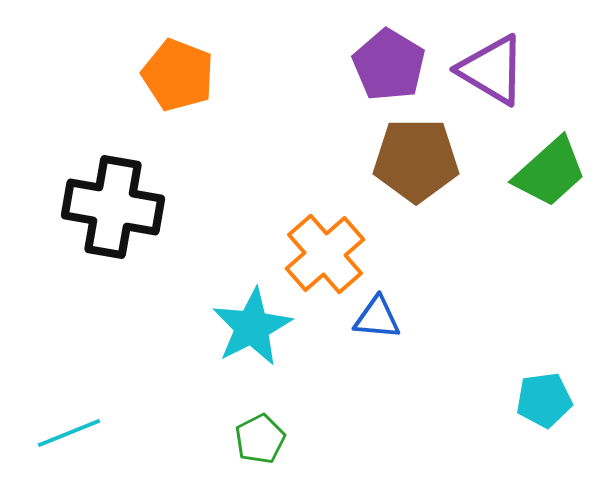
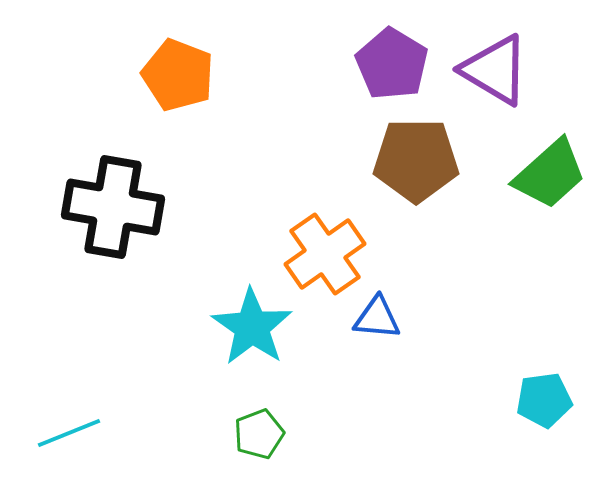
purple pentagon: moved 3 px right, 1 px up
purple triangle: moved 3 px right
green trapezoid: moved 2 px down
orange cross: rotated 6 degrees clockwise
cyan star: rotated 10 degrees counterclockwise
green pentagon: moved 1 px left, 5 px up; rotated 6 degrees clockwise
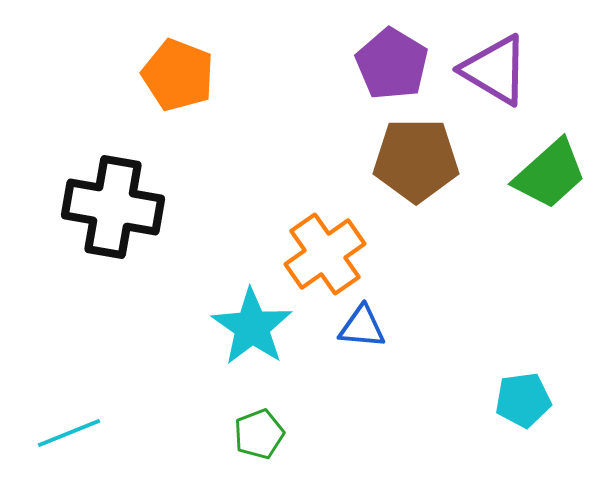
blue triangle: moved 15 px left, 9 px down
cyan pentagon: moved 21 px left
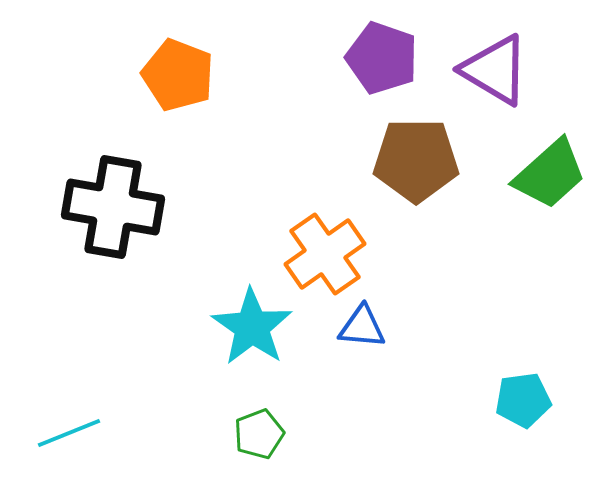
purple pentagon: moved 10 px left, 6 px up; rotated 12 degrees counterclockwise
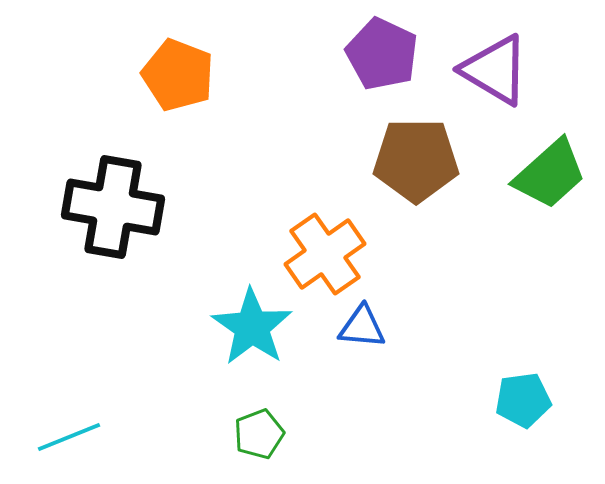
purple pentagon: moved 4 px up; rotated 6 degrees clockwise
cyan line: moved 4 px down
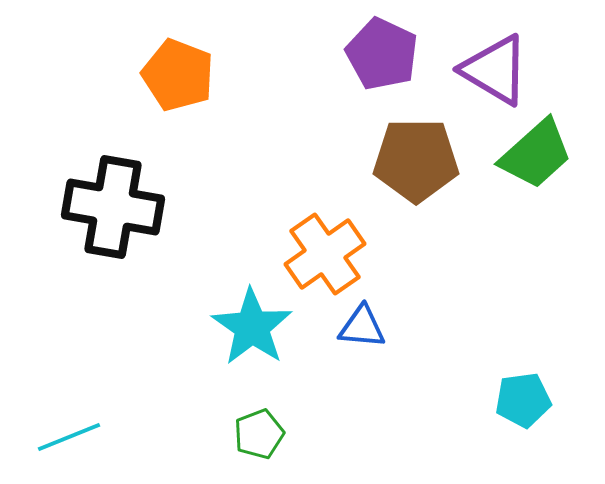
green trapezoid: moved 14 px left, 20 px up
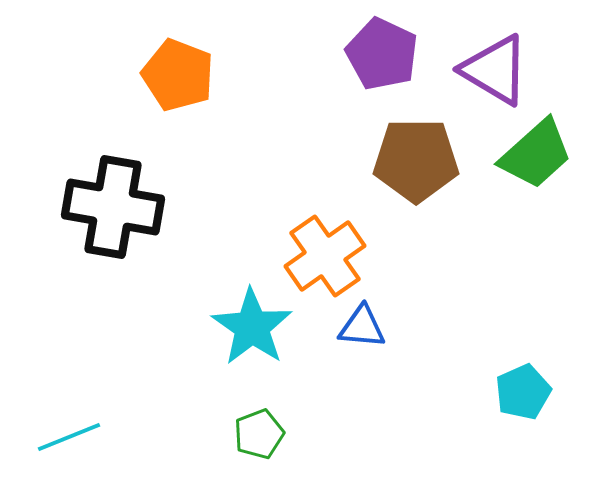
orange cross: moved 2 px down
cyan pentagon: moved 8 px up; rotated 16 degrees counterclockwise
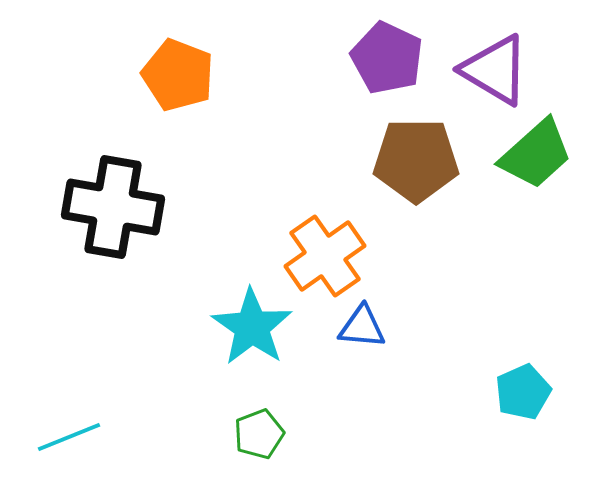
purple pentagon: moved 5 px right, 4 px down
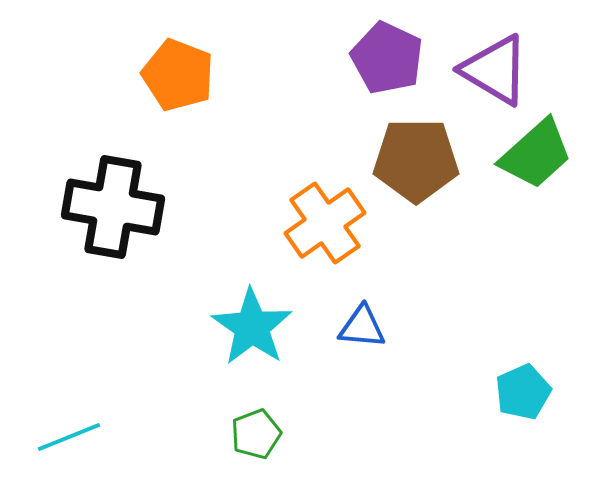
orange cross: moved 33 px up
green pentagon: moved 3 px left
